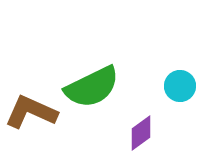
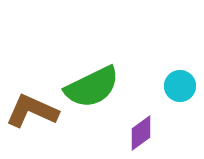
brown L-shape: moved 1 px right, 1 px up
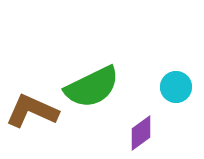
cyan circle: moved 4 px left, 1 px down
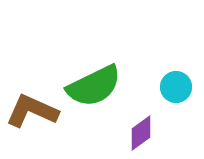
green semicircle: moved 2 px right, 1 px up
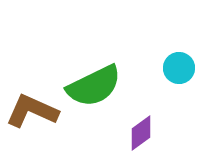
cyan circle: moved 3 px right, 19 px up
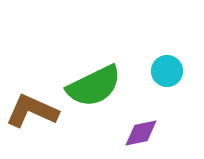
cyan circle: moved 12 px left, 3 px down
purple diamond: rotated 24 degrees clockwise
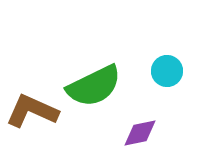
purple diamond: moved 1 px left
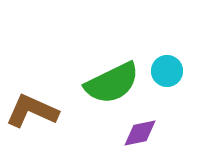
green semicircle: moved 18 px right, 3 px up
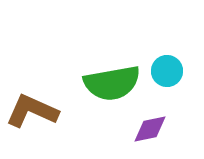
green semicircle: rotated 16 degrees clockwise
purple diamond: moved 10 px right, 4 px up
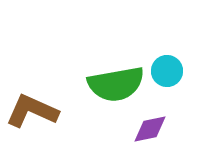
green semicircle: moved 4 px right, 1 px down
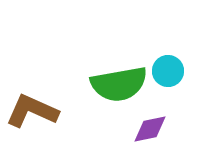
cyan circle: moved 1 px right
green semicircle: moved 3 px right
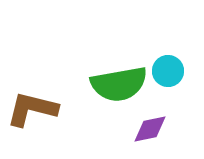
brown L-shape: moved 2 px up; rotated 10 degrees counterclockwise
